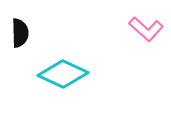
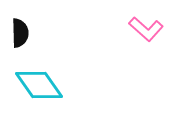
cyan diamond: moved 24 px left, 11 px down; rotated 30 degrees clockwise
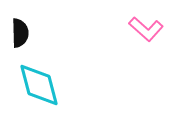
cyan diamond: rotated 21 degrees clockwise
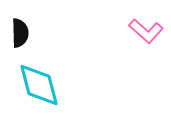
pink L-shape: moved 2 px down
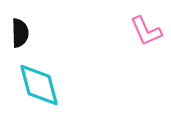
pink L-shape: rotated 24 degrees clockwise
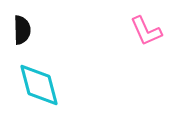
black semicircle: moved 2 px right, 3 px up
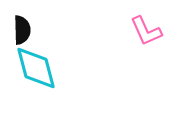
cyan diamond: moved 3 px left, 17 px up
